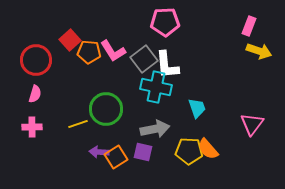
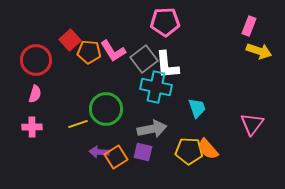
gray arrow: moved 3 px left
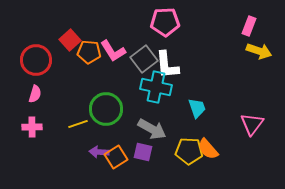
gray arrow: rotated 40 degrees clockwise
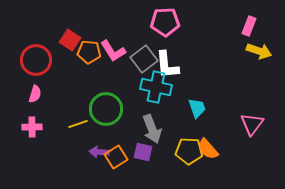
red square: rotated 15 degrees counterclockwise
gray arrow: rotated 40 degrees clockwise
